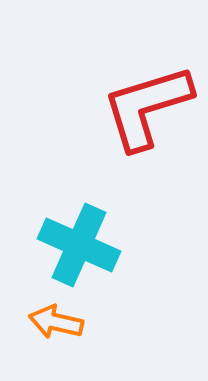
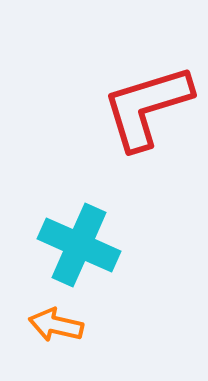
orange arrow: moved 3 px down
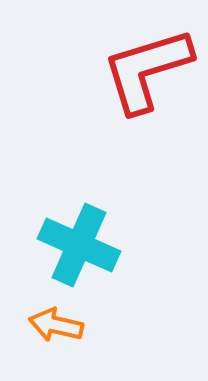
red L-shape: moved 37 px up
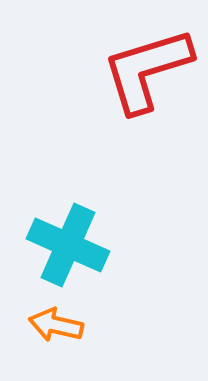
cyan cross: moved 11 px left
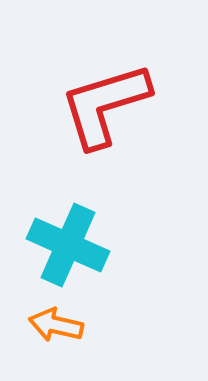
red L-shape: moved 42 px left, 35 px down
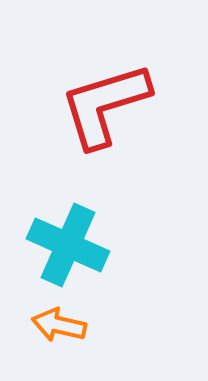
orange arrow: moved 3 px right
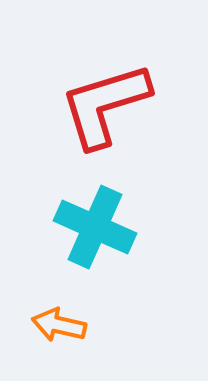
cyan cross: moved 27 px right, 18 px up
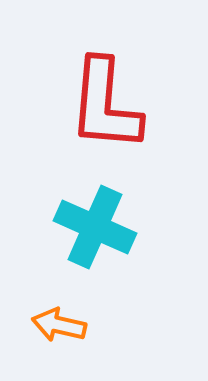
red L-shape: rotated 68 degrees counterclockwise
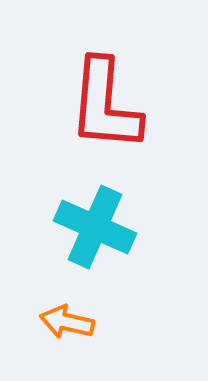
orange arrow: moved 8 px right, 3 px up
